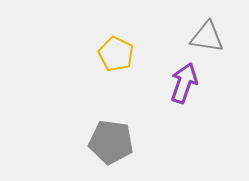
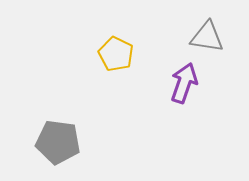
gray pentagon: moved 53 px left
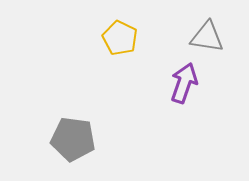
yellow pentagon: moved 4 px right, 16 px up
gray pentagon: moved 15 px right, 3 px up
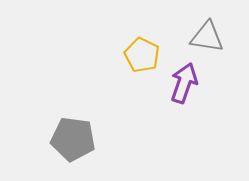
yellow pentagon: moved 22 px right, 17 px down
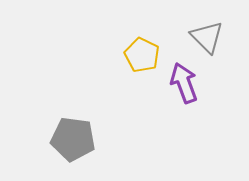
gray triangle: rotated 36 degrees clockwise
purple arrow: rotated 39 degrees counterclockwise
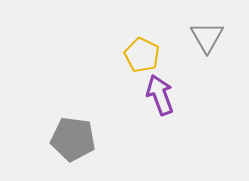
gray triangle: rotated 15 degrees clockwise
purple arrow: moved 24 px left, 12 px down
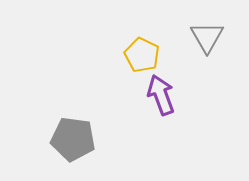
purple arrow: moved 1 px right
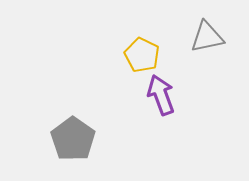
gray triangle: rotated 48 degrees clockwise
gray pentagon: rotated 27 degrees clockwise
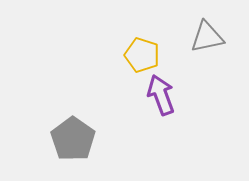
yellow pentagon: rotated 8 degrees counterclockwise
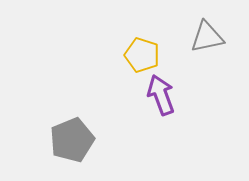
gray pentagon: moved 1 px left, 1 px down; rotated 15 degrees clockwise
